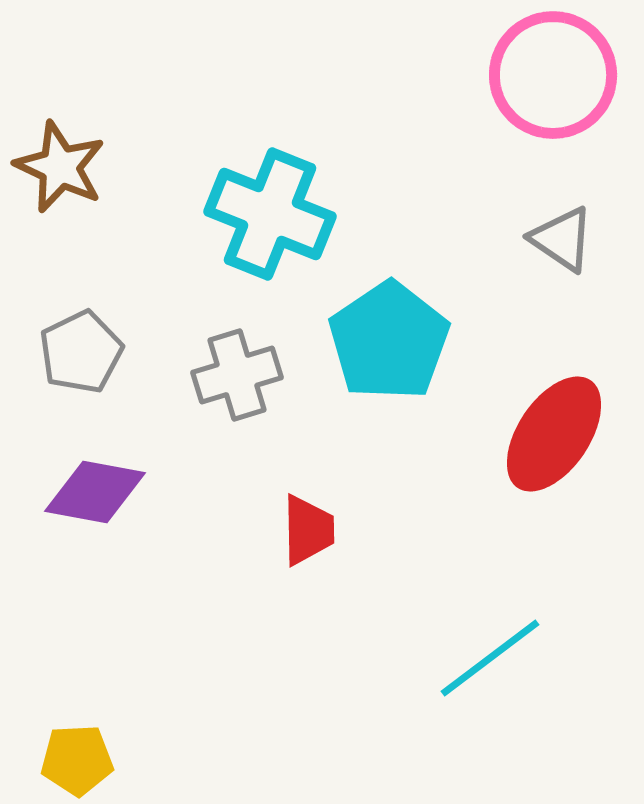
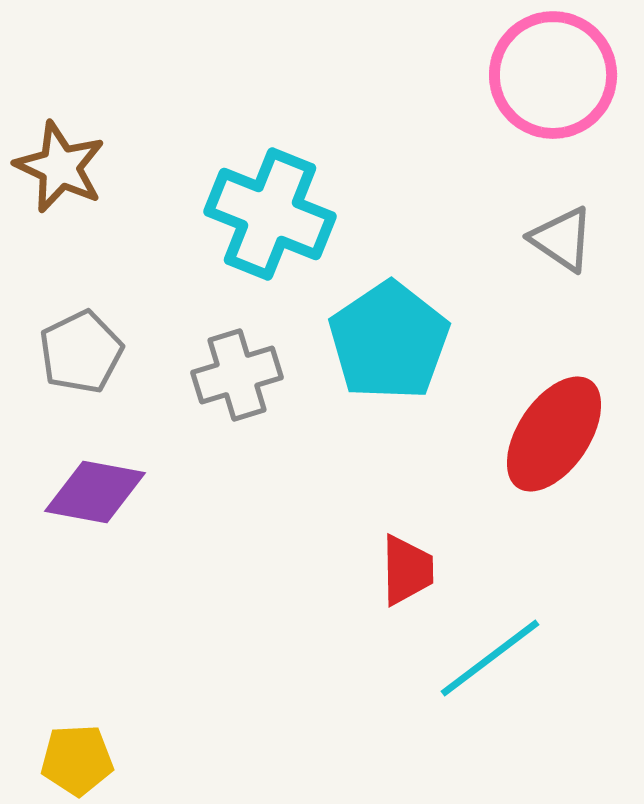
red trapezoid: moved 99 px right, 40 px down
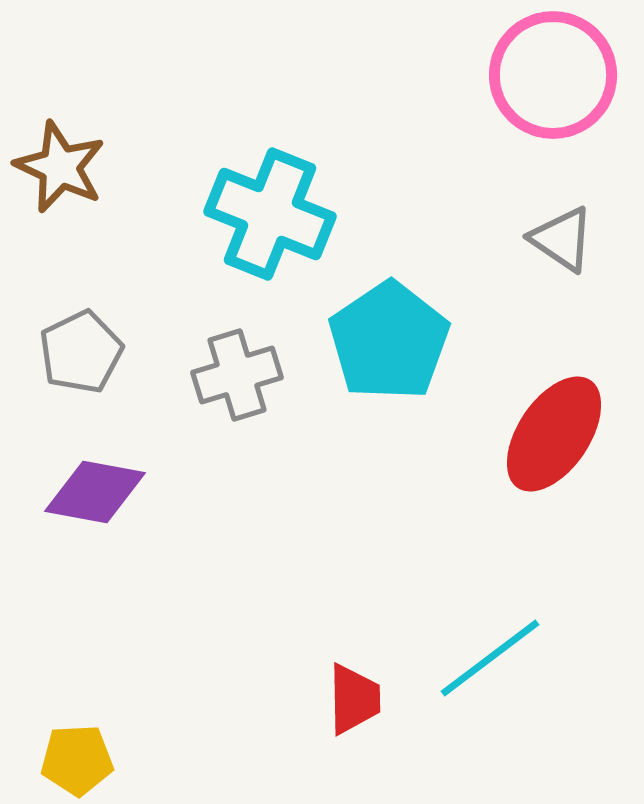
red trapezoid: moved 53 px left, 129 px down
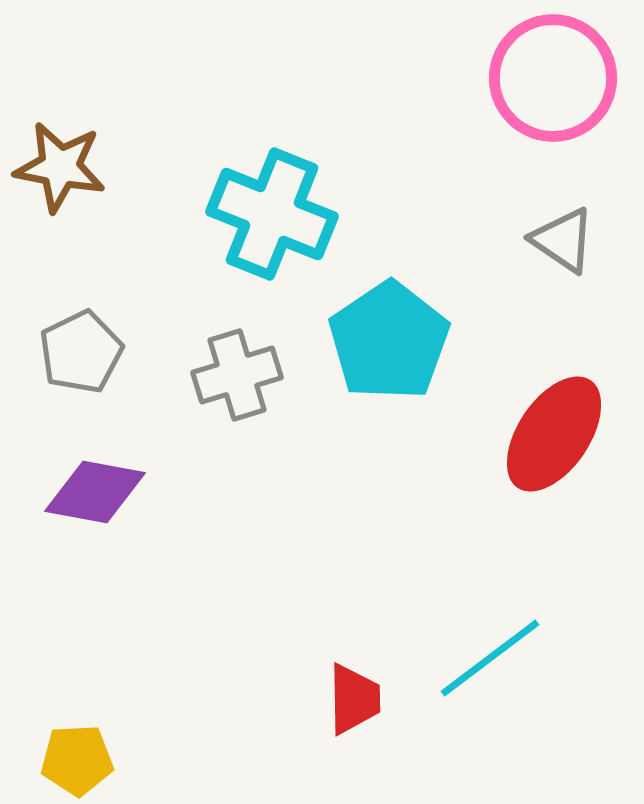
pink circle: moved 3 px down
brown star: rotated 14 degrees counterclockwise
cyan cross: moved 2 px right
gray triangle: moved 1 px right, 1 px down
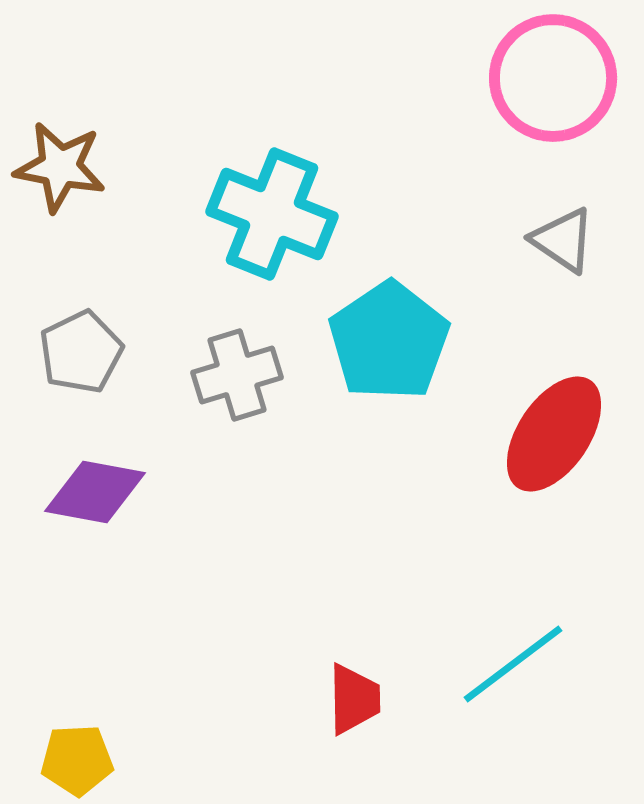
cyan line: moved 23 px right, 6 px down
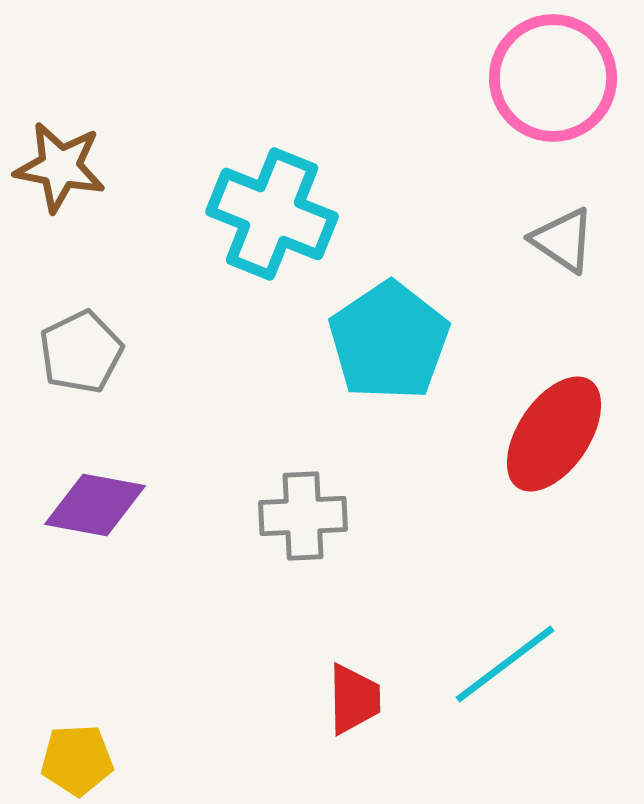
gray cross: moved 66 px right, 141 px down; rotated 14 degrees clockwise
purple diamond: moved 13 px down
cyan line: moved 8 px left
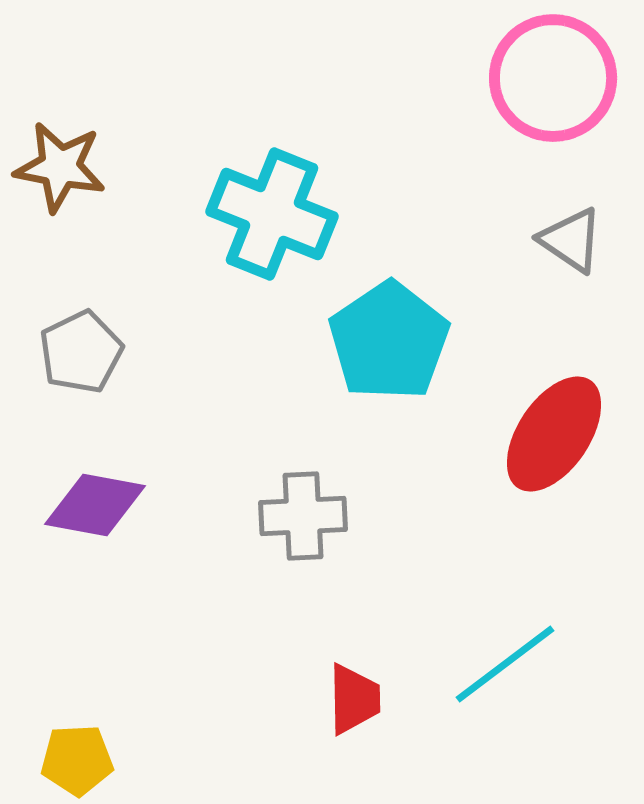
gray triangle: moved 8 px right
